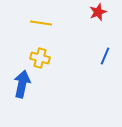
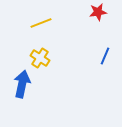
red star: rotated 12 degrees clockwise
yellow line: rotated 30 degrees counterclockwise
yellow cross: rotated 18 degrees clockwise
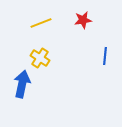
red star: moved 15 px left, 8 px down
blue line: rotated 18 degrees counterclockwise
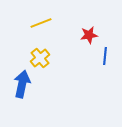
red star: moved 6 px right, 15 px down
yellow cross: rotated 18 degrees clockwise
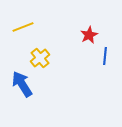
yellow line: moved 18 px left, 4 px down
red star: rotated 18 degrees counterclockwise
blue arrow: rotated 44 degrees counterclockwise
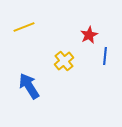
yellow line: moved 1 px right
yellow cross: moved 24 px right, 3 px down
blue arrow: moved 7 px right, 2 px down
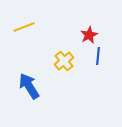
blue line: moved 7 px left
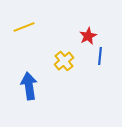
red star: moved 1 px left, 1 px down
blue line: moved 2 px right
blue arrow: rotated 24 degrees clockwise
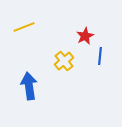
red star: moved 3 px left
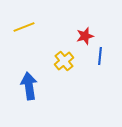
red star: rotated 12 degrees clockwise
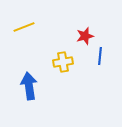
yellow cross: moved 1 px left, 1 px down; rotated 30 degrees clockwise
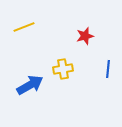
blue line: moved 8 px right, 13 px down
yellow cross: moved 7 px down
blue arrow: moved 1 px right, 1 px up; rotated 68 degrees clockwise
